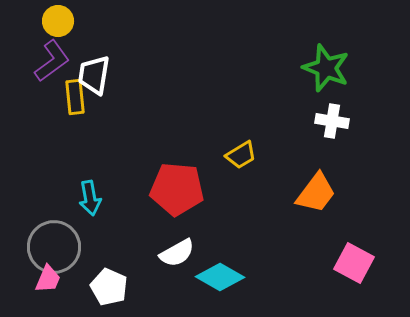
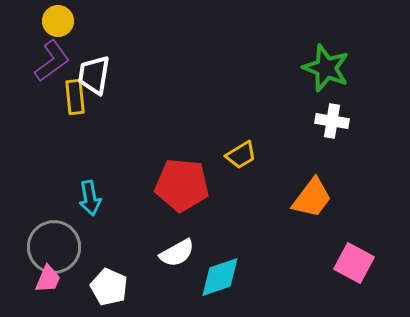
red pentagon: moved 5 px right, 4 px up
orange trapezoid: moved 4 px left, 5 px down
cyan diamond: rotated 48 degrees counterclockwise
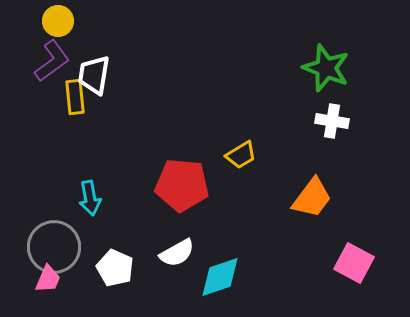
white pentagon: moved 6 px right, 19 px up
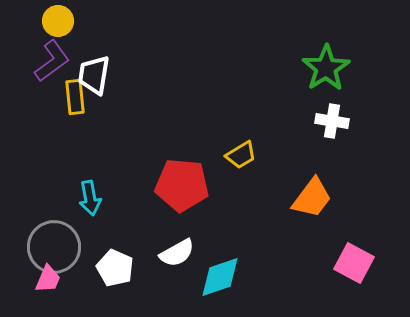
green star: rotated 18 degrees clockwise
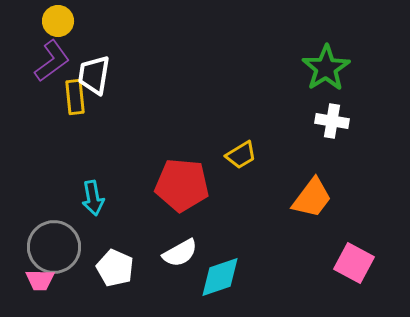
cyan arrow: moved 3 px right
white semicircle: moved 3 px right
pink trapezoid: moved 8 px left, 1 px down; rotated 68 degrees clockwise
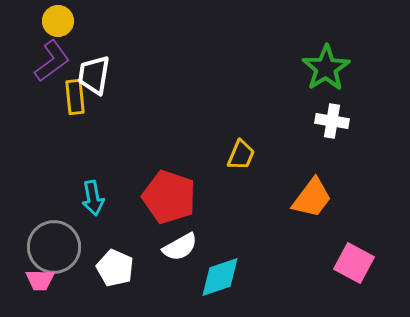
yellow trapezoid: rotated 36 degrees counterclockwise
red pentagon: moved 13 px left, 12 px down; rotated 14 degrees clockwise
white semicircle: moved 6 px up
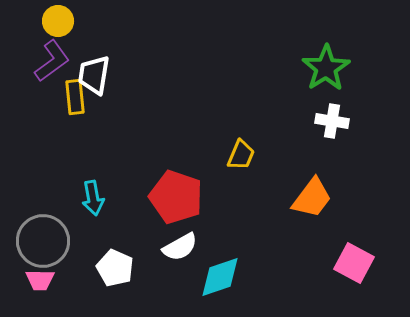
red pentagon: moved 7 px right
gray circle: moved 11 px left, 6 px up
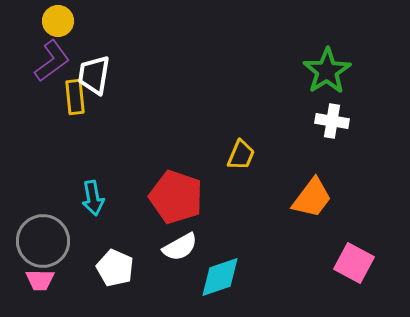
green star: moved 1 px right, 3 px down
